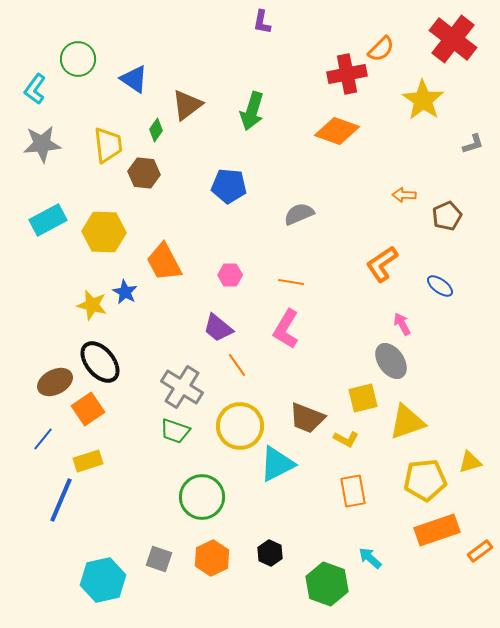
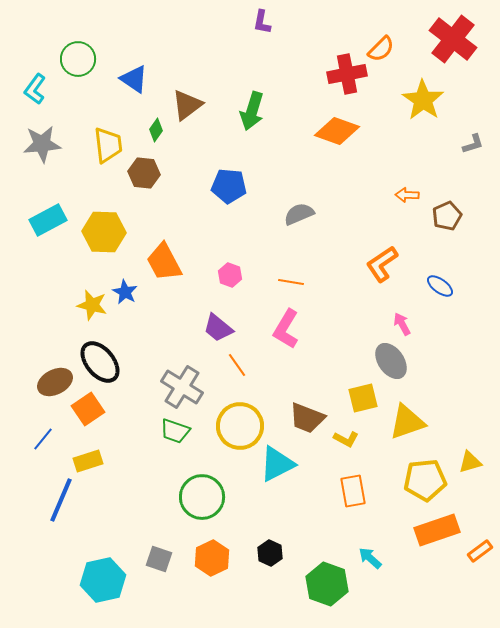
orange arrow at (404, 195): moved 3 px right
pink hexagon at (230, 275): rotated 20 degrees clockwise
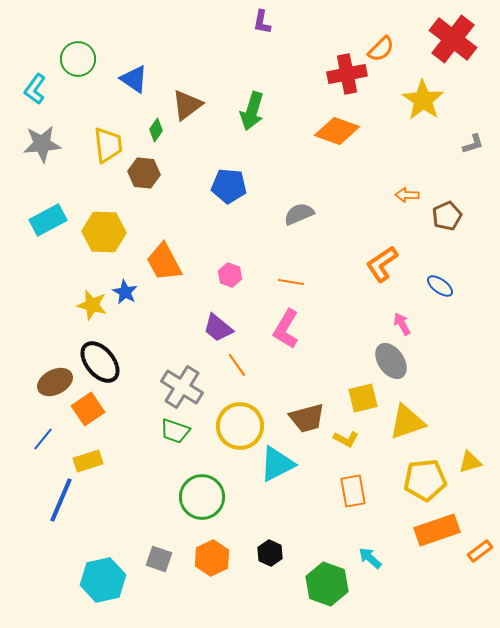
brown trapezoid at (307, 418): rotated 36 degrees counterclockwise
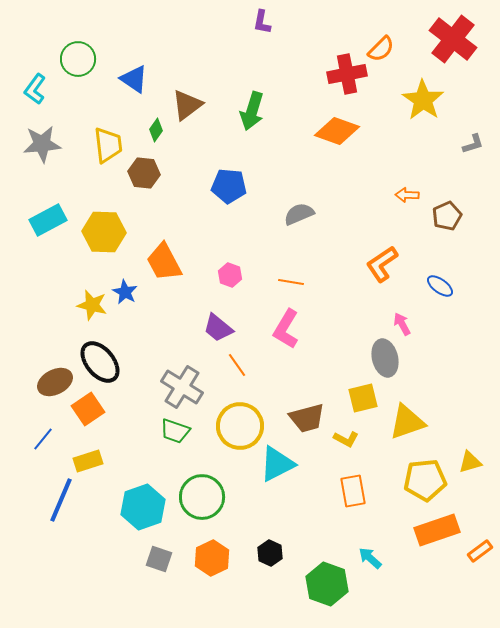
gray ellipse at (391, 361): moved 6 px left, 3 px up; rotated 21 degrees clockwise
cyan hexagon at (103, 580): moved 40 px right, 73 px up; rotated 6 degrees counterclockwise
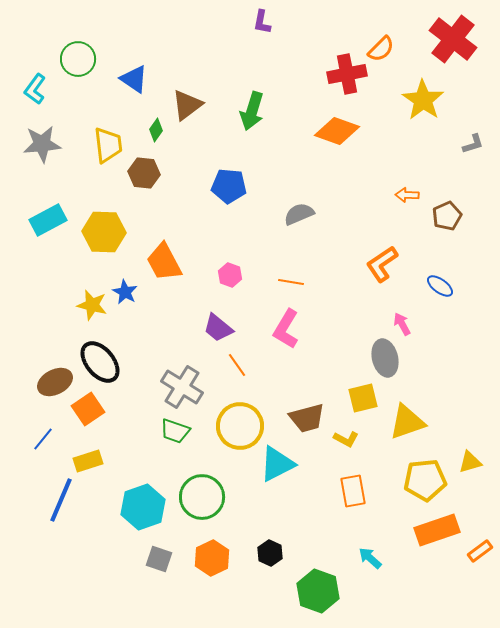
green hexagon at (327, 584): moved 9 px left, 7 px down
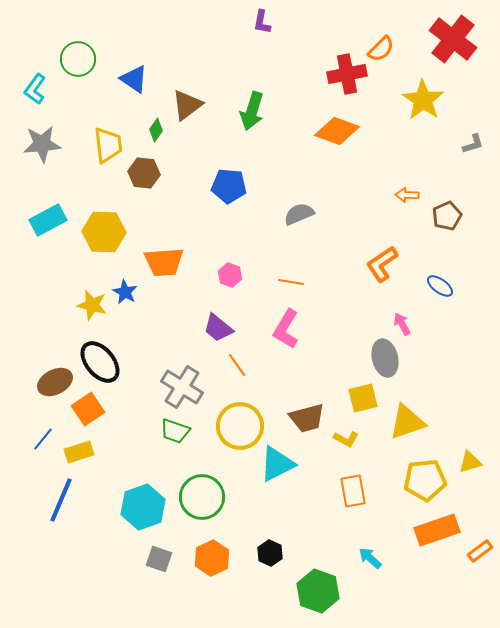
orange trapezoid at (164, 262): rotated 66 degrees counterclockwise
yellow rectangle at (88, 461): moved 9 px left, 9 px up
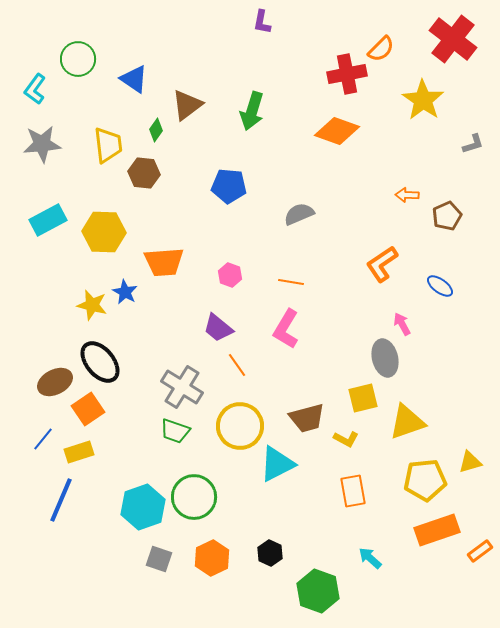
green circle at (202, 497): moved 8 px left
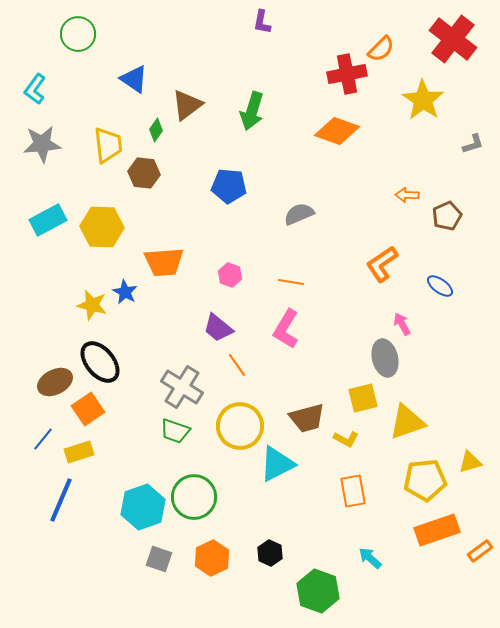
green circle at (78, 59): moved 25 px up
yellow hexagon at (104, 232): moved 2 px left, 5 px up
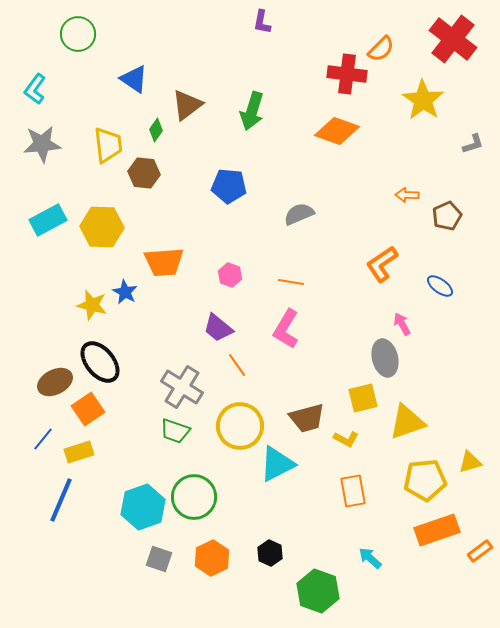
red cross at (347, 74): rotated 18 degrees clockwise
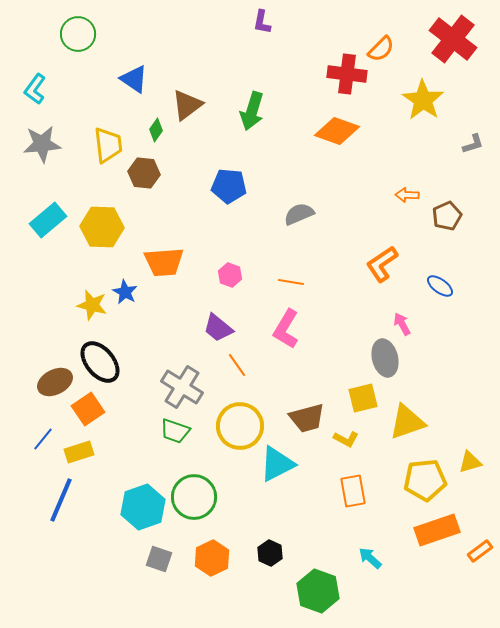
cyan rectangle at (48, 220): rotated 12 degrees counterclockwise
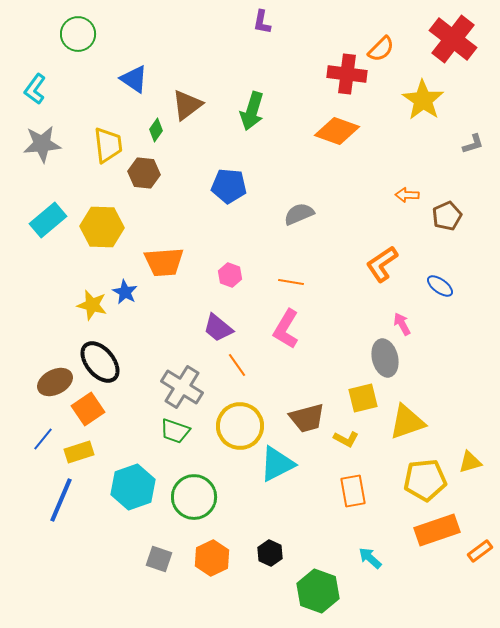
cyan hexagon at (143, 507): moved 10 px left, 20 px up
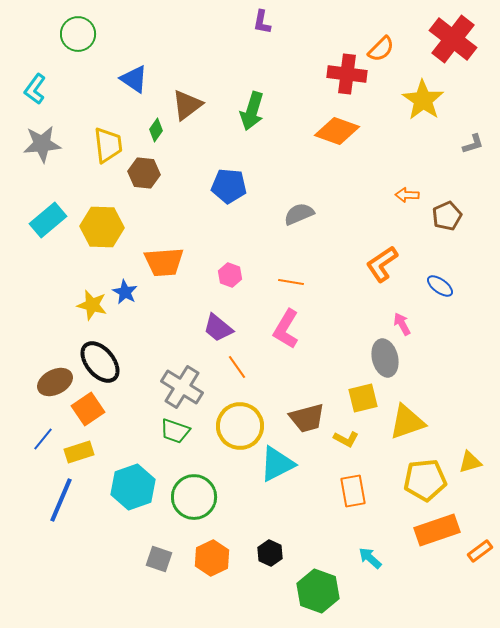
orange line at (237, 365): moved 2 px down
